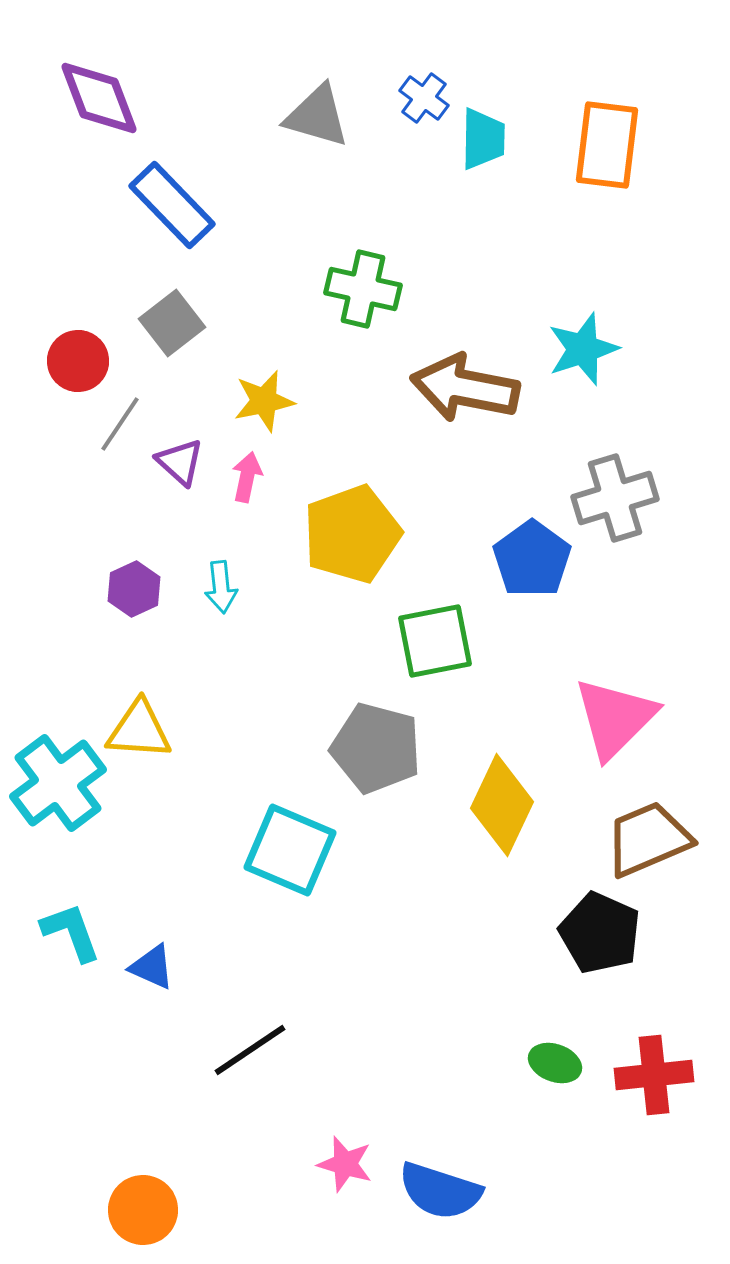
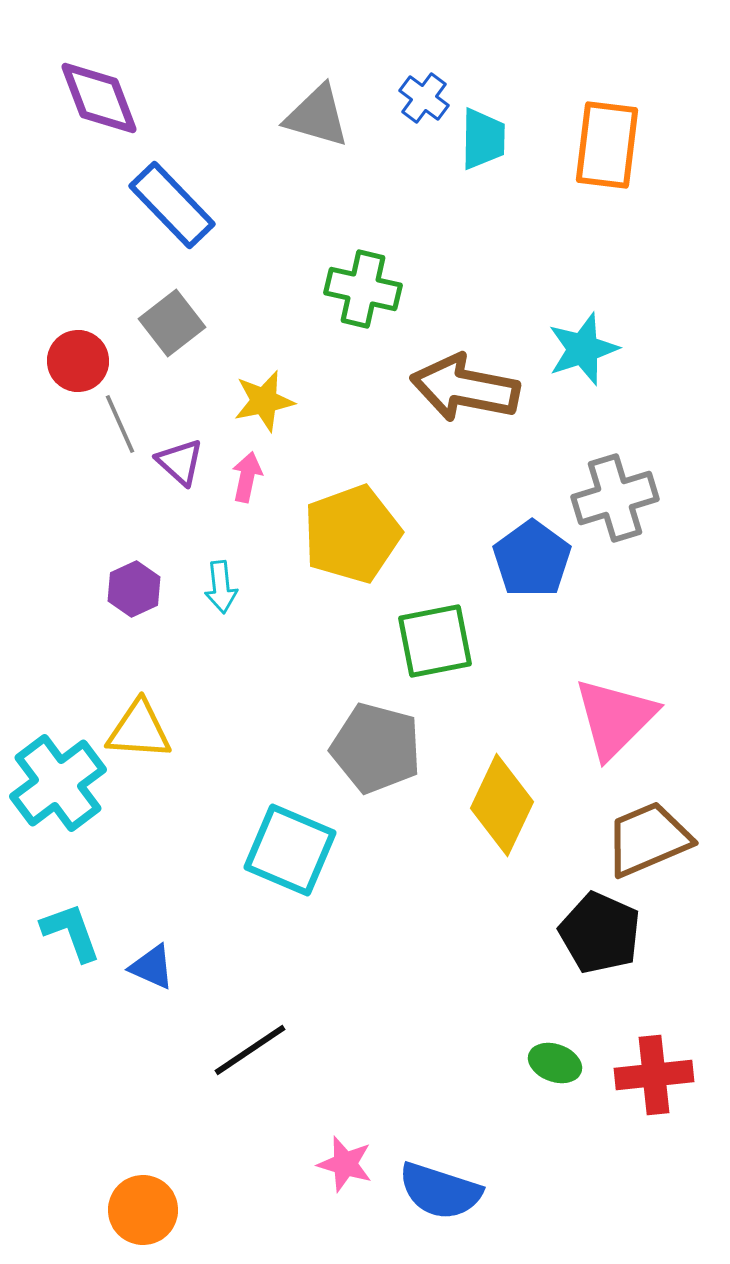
gray line: rotated 58 degrees counterclockwise
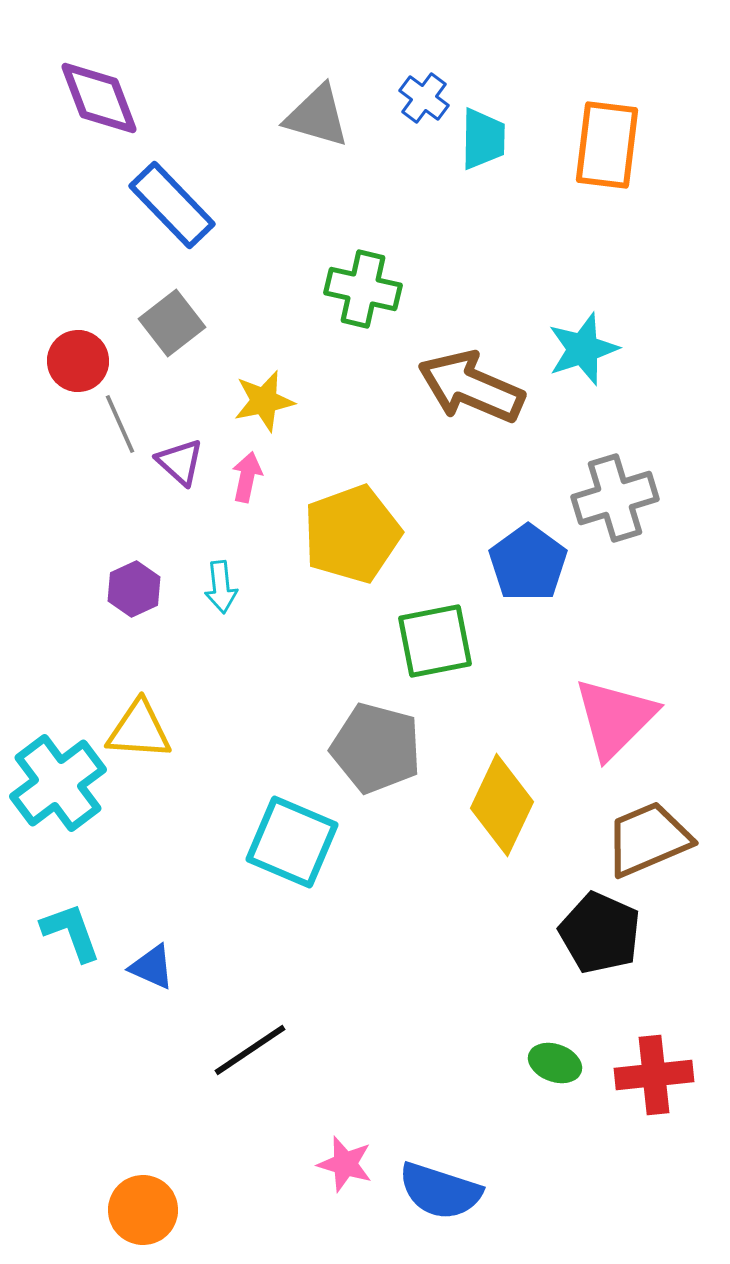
brown arrow: moved 6 px right, 1 px up; rotated 12 degrees clockwise
blue pentagon: moved 4 px left, 4 px down
cyan square: moved 2 px right, 8 px up
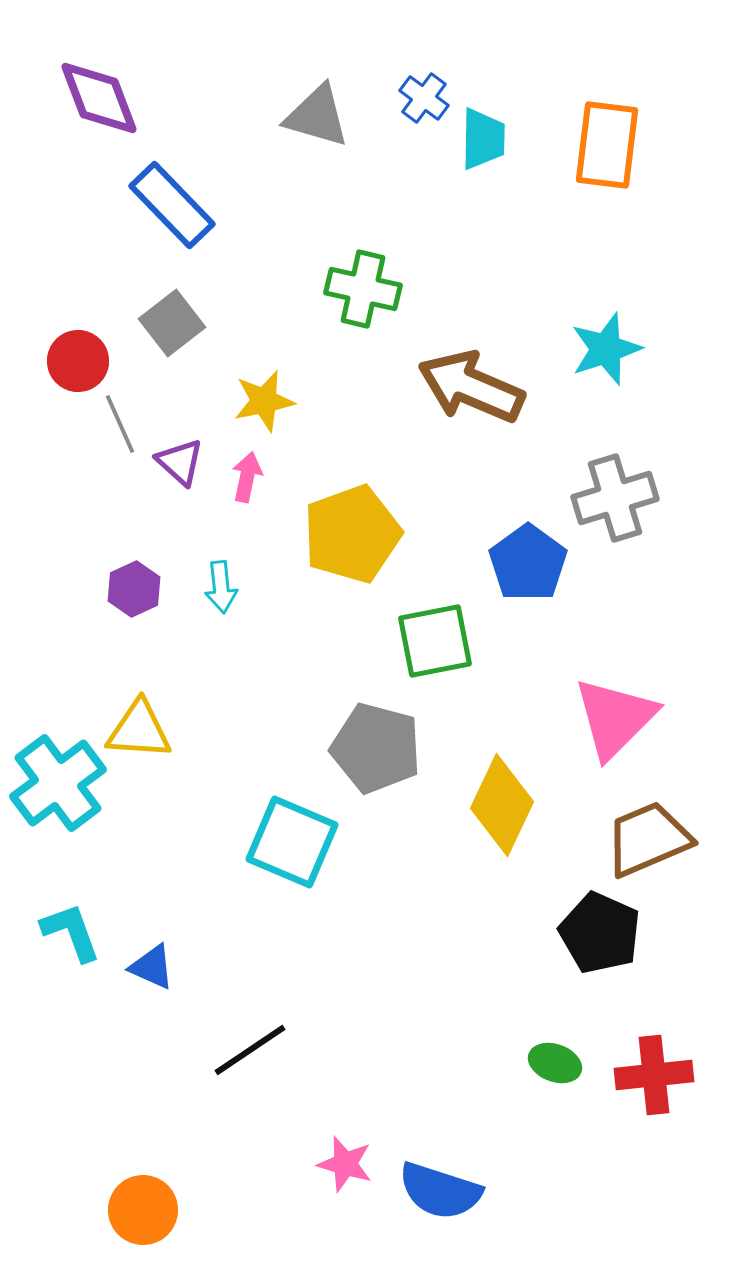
cyan star: moved 23 px right
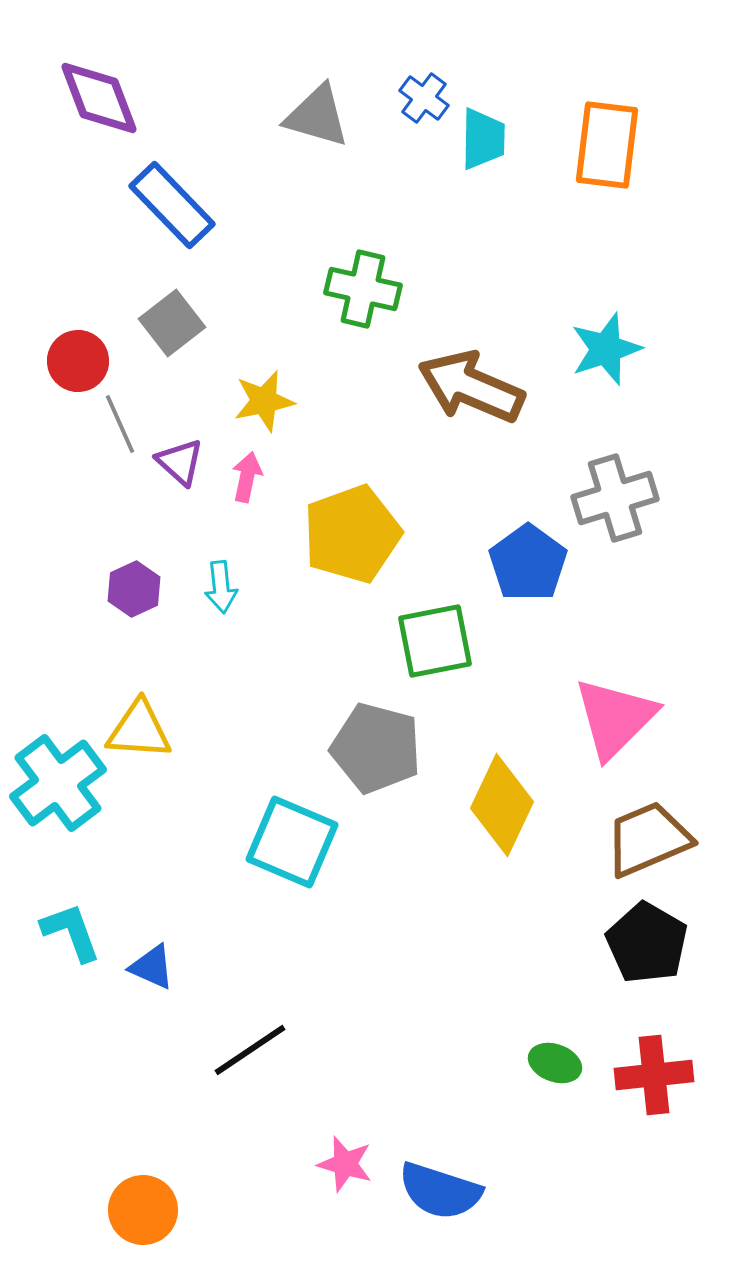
black pentagon: moved 47 px right, 10 px down; rotated 6 degrees clockwise
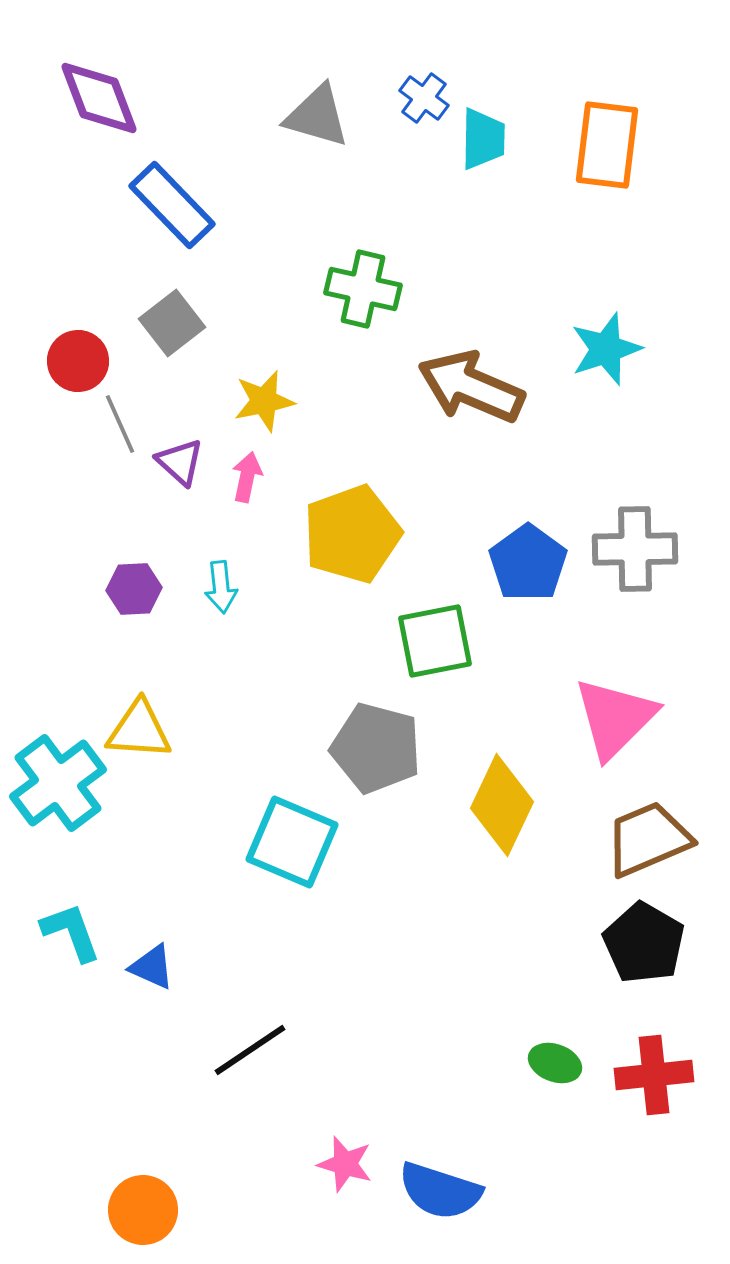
gray cross: moved 20 px right, 51 px down; rotated 16 degrees clockwise
purple hexagon: rotated 22 degrees clockwise
black pentagon: moved 3 px left
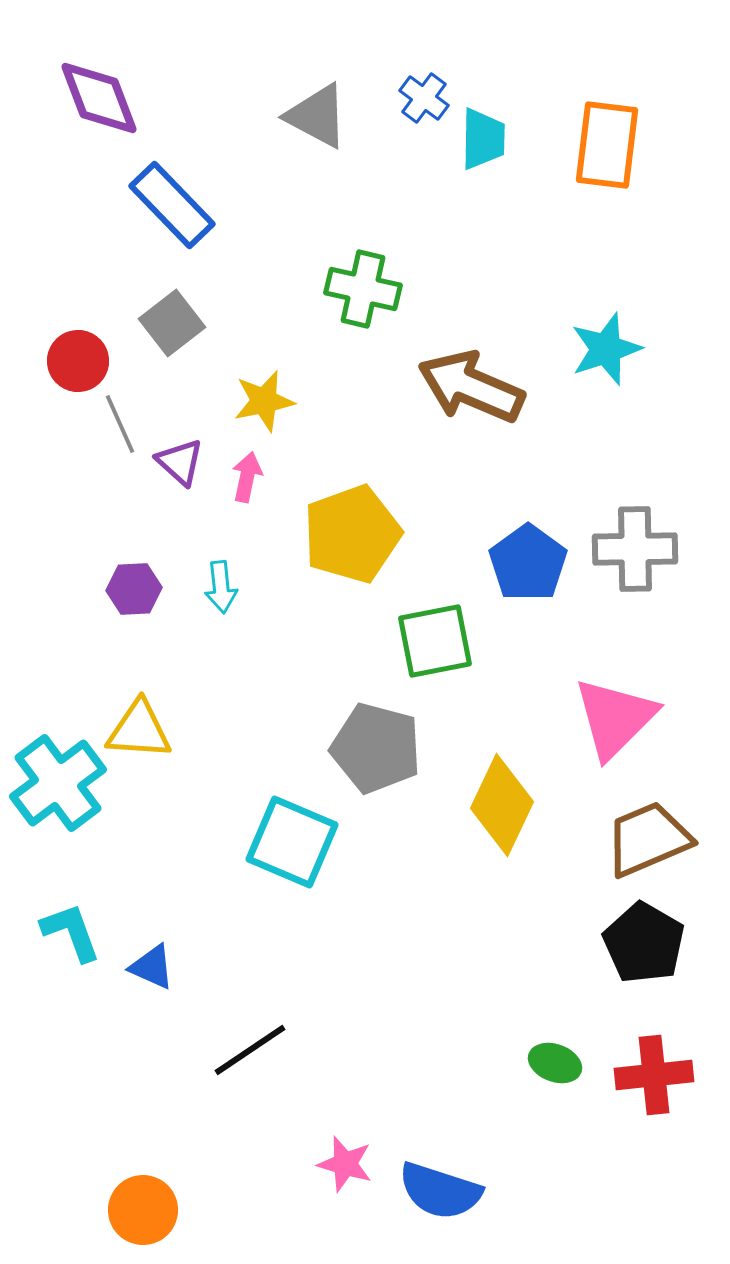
gray triangle: rotated 12 degrees clockwise
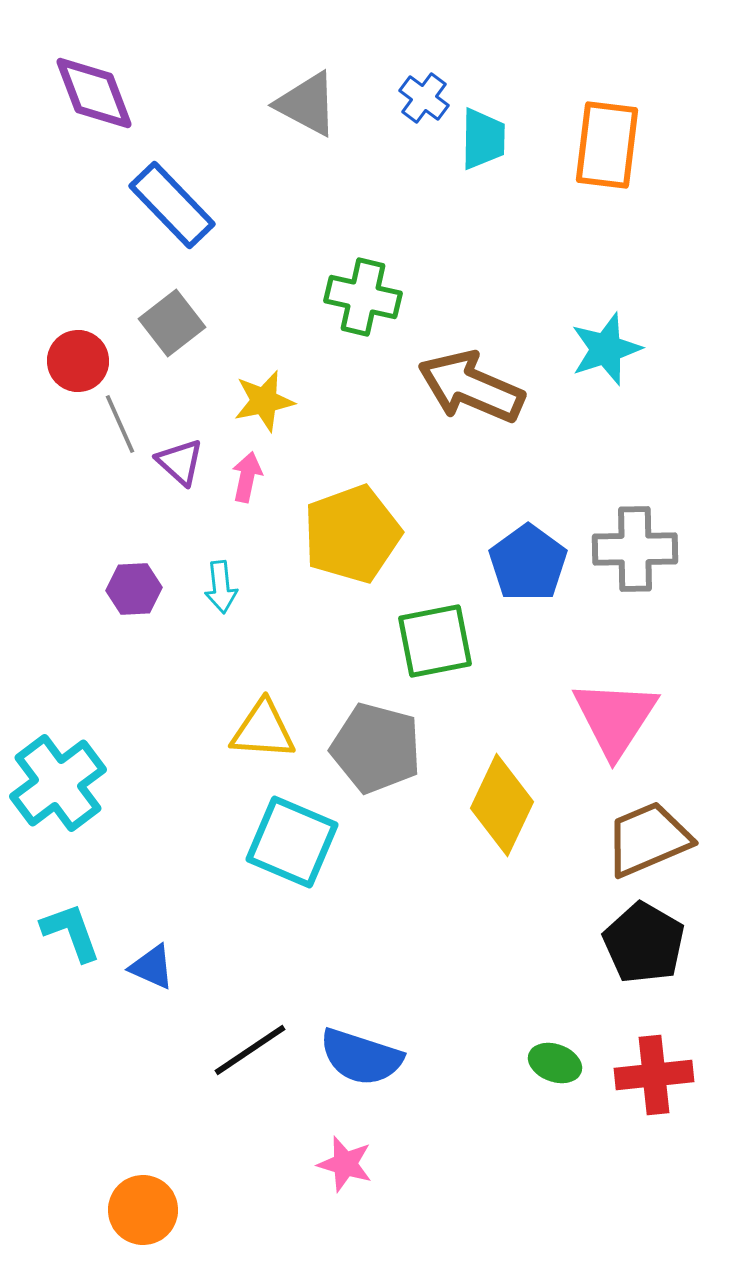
purple diamond: moved 5 px left, 5 px up
gray triangle: moved 10 px left, 12 px up
green cross: moved 8 px down
pink triangle: rotated 12 degrees counterclockwise
yellow triangle: moved 124 px right
blue semicircle: moved 79 px left, 134 px up
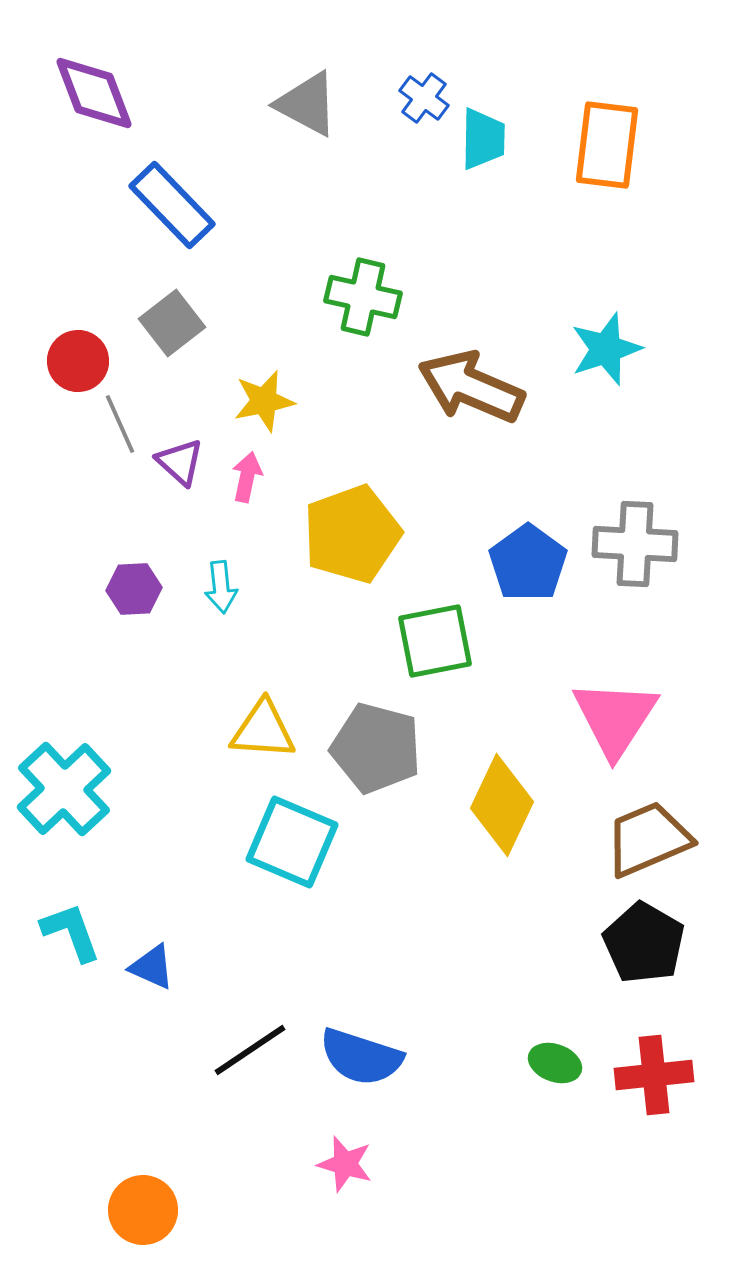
gray cross: moved 5 px up; rotated 4 degrees clockwise
cyan cross: moved 6 px right, 6 px down; rotated 6 degrees counterclockwise
